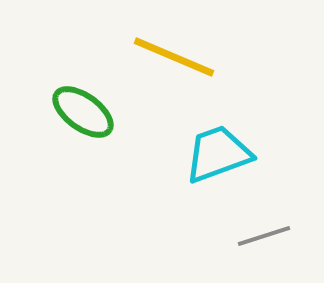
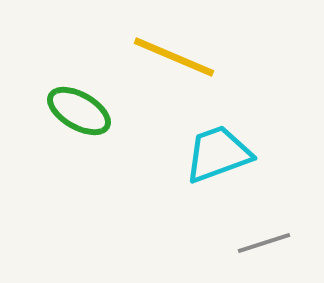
green ellipse: moved 4 px left, 1 px up; rotated 6 degrees counterclockwise
gray line: moved 7 px down
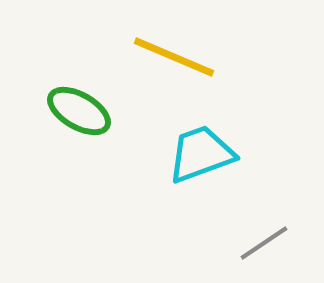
cyan trapezoid: moved 17 px left
gray line: rotated 16 degrees counterclockwise
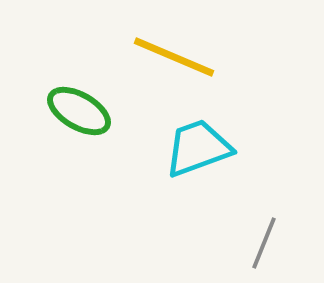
cyan trapezoid: moved 3 px left, 6 px up
gray line: rotated 34 degrees counterclockwise
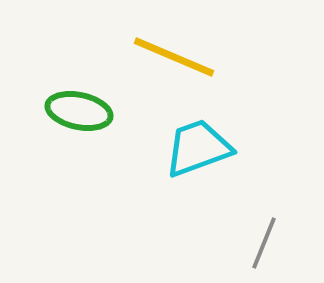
green ellipse: rotated 18 degrees counterclockwise
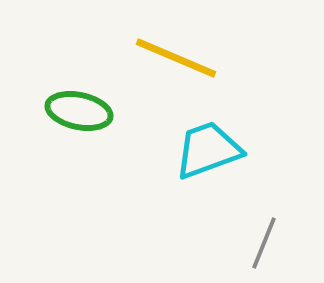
yellow line: moved 2 px right, 1 px down
cyan trapezoid: moved 10 px right, 2 px down
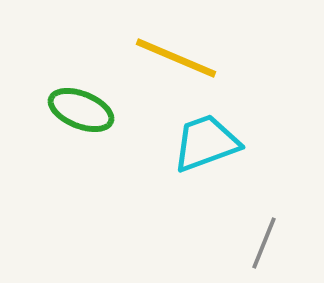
green ellipse: moved 2 px right, 1 px up; rotated 10 degrees clockwise
cyan trapezoid: moved 2 px left, 7 px up
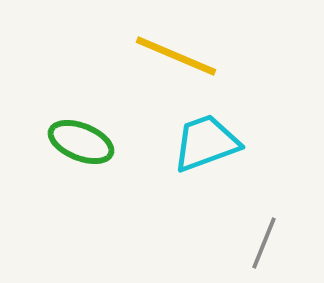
yellow line: moved 2 px up
green ellipse: moved 32 px down
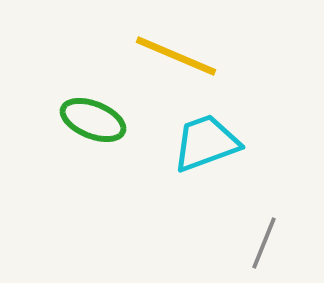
green ellipse: moved 12 px right, 22 px up
